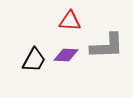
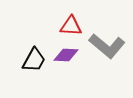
red triangle: moved 1 px right, 5 px down
gray L-shape: rotated 42 degrees clockwise
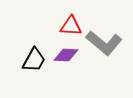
gray L-shape: moved 3 px left, 3 px up
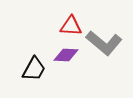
black trapezoid: moved 9 px down
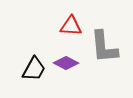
gray L-shape: moved 4 px down; rotated 45 degrees clockwise
purple diamond: moved 8 px down; rotated 25 degrees clockwise
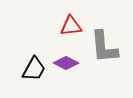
red triangle: rotated 10 degrees counterclockwise
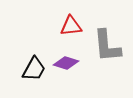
gray L-shape: moved 3 px right, 1 px up
purple diamond: rotated 10 degrees counterclockwise
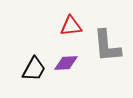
purple diamond: rotated 20 degrees counterclockwise
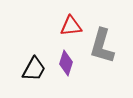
gray L-shape: moved 5 px left; rotated 21 degrees clockwise
purple diamond: rotated 70 degrees counterclockwise
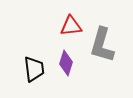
gray L-shape: moved 1 px up
black trapezoid: rotated 36 degrees counterclockwise
